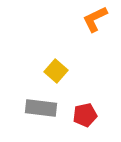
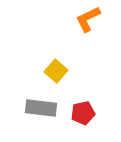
orange L-shape: moved 7 px left
red pentagon: moved 2 px left, 2 px up
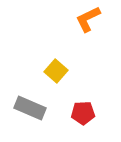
gray rectangle: moved 11 px left; rotated 16 degrees clockwise
red pentagon: rotated 10 degrees clockwise
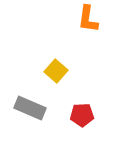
orange L-shape: rotated 56 degrees counterclockwise
red pentagon: moved 1 px left, 2 px down
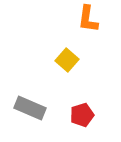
yellow square: moved 11 px right, 11 px up
red pentagon: rotated 15 degrees counterclockwise
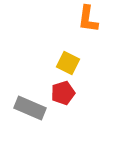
yellow square: moved 1 px right, 3 px down; rotated 15 degrees counterclockwise
red pentagon: moved 19 px left, 22 px up
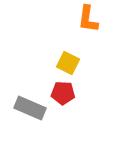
red pentagon: rotated 20 degrees clockwise
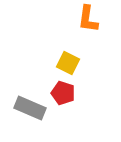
red pentagon: rotated 15 degrees clockwise
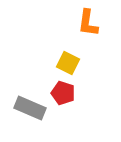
orange L-shape: moved 4 px down
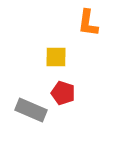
yellow square: moved 12 px left, 6 px up; rotated 25 degrees counterclockwise
gray rectangle: moved 1 px right, 2 px down
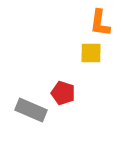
orange L-shape: moved 12 px right
yellow square: moved 35 px right, 4 px up
